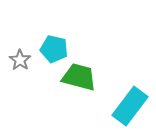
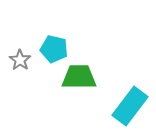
green trapezoid: rotated 15 degrees counterclockwise
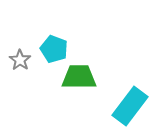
cyan pentagon: rotated 8 degrees clockwise
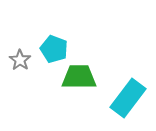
cyan rectangle: moved 2 px left, 8 px up
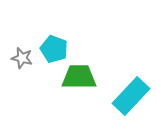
gray star: moved 2 px right, 2 px up; rotated 20 degrees counterclockwise
cyan rectangle: moved 3 px right, 2 px up; rotated 6 degrees clockwise
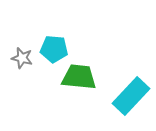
cyan pentagon: rotated 16 degrees counterclockwise
green trapezoid: rotated 6 degrees clockwise
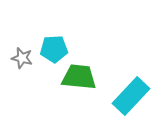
cyan pentagon: rotated 8 degrees counterclockwise
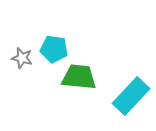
cyan pentagon: rotated 12 degrees clockwise
